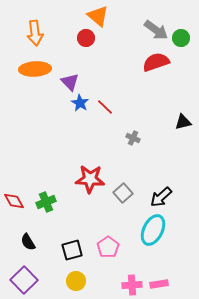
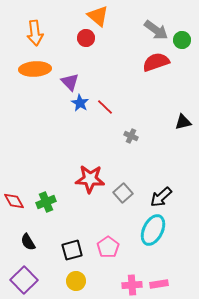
green circle: moved 1 px right, 2 px down
gray cross: moved 2 px left, 2 px up
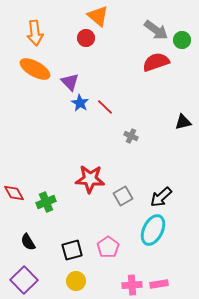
orange ellipse: rotated 32 degrees clockwise
gray square: moved 3 px down; rotated 12 degrees clockwise
red diamond: moved 8 px up
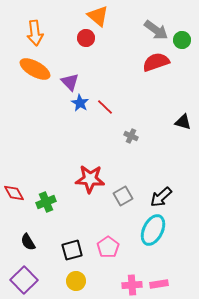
black triangle: rotated 30 degrees clockwise
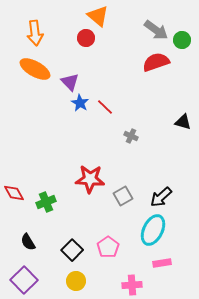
black square: rotated 30 degrees counterclockwise
pink rectangle: moved 3 px right, 21 px up
